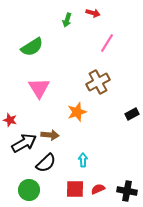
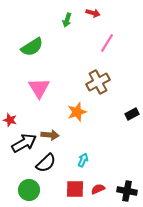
cyan arrow: rotated 24 degrees clockwise
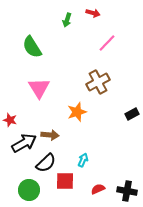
pink line: rotated 12 degrees clockwise
green semicircle: rotated 90 degrees clockwise
red square: moved 10 px left, 8 px up
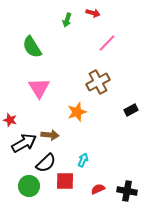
black rectangle: moved 1 px left, 4 px up
green circle: moved 4 px up
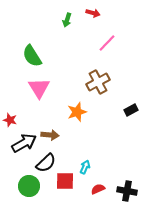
green semicircle: moved 9 px down
cyan arrow: moved 2 px right, 7 px down
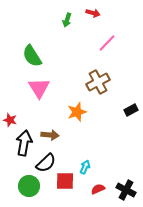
black arrow: rotated 50 degrees counterclockwise
black cross: moved 1 px left, 1 px up; rotated 18 degrees clockwise
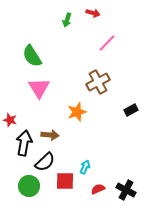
black semicircle: moved 1 px left, 1 px up
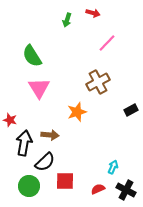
cyan arrow: moved 28 px right
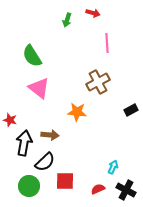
pink line: rotated 48 degrees counterclockwise
pink triangle: rotated 20 degrees counterclockwise
orange star: rotated 24 degrees clockwise
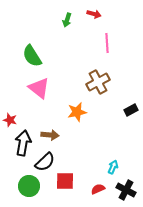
red arrow: moved 1 px right, 1 px down
orange star: rotated 18 degrees counterclockwise
black arrow: moved 1 px left
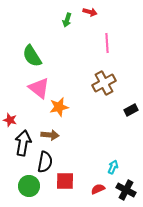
red arrow: moved 4 px left, 2 px up
brown cross: moved 6 px right, 1 px down
orange star: moved 18 px left, 5 px up
black semicircle: rotated 35 degrees counterclockwise
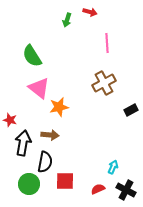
green circle: moved 2 px up
